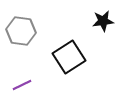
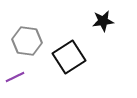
gray hexagon: moved 6 px right, 10 px down
purple line: moved 7 px left, 8 px up
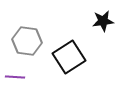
purple line: rotated 30 degrees clockwise
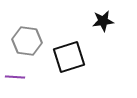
black square: rotated 16 degrees clockwise
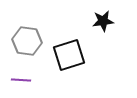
black square: moved 2 px up
purple line: moved 6 px right, 3 px down
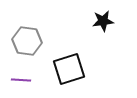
black square: moved 14 px down
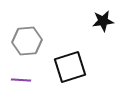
gray hexagon: rotated 12 degrees counterclockwise
black square: moved 1 px right, 2 px up
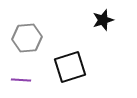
black star: moved 1 px up; rotated 10 degrees counterclockwise
gray hexagon: moved 3 px up
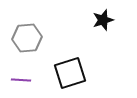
black square: moved 6 px down
